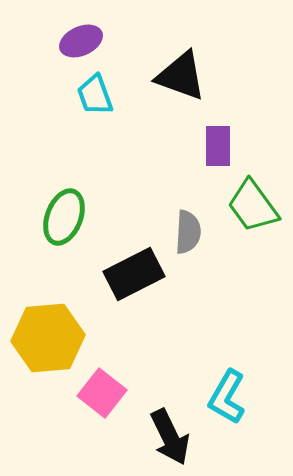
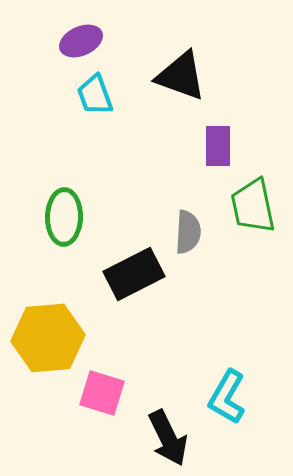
green trapezoid: rotated 24 degrees clockwise
green ellipse: rotated 20 degrees counterclockwise
pink square: rotated 21 degrees counterclockwise
black arrow: moved 2 px left, 1 px down
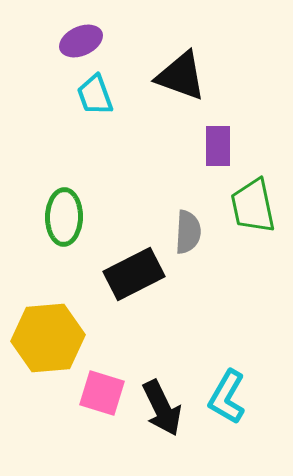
black arrow: moved 6 px left, 30 px up
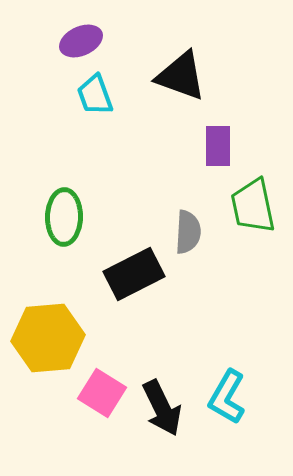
pink square: rotated 15 degrees clockwise
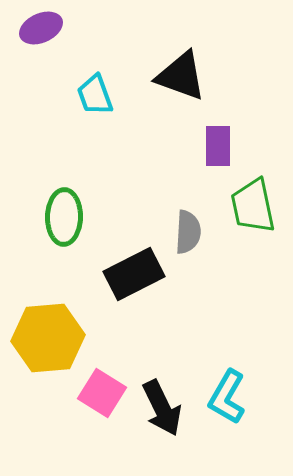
purple ellipse: moved 40 px left, 13 px up
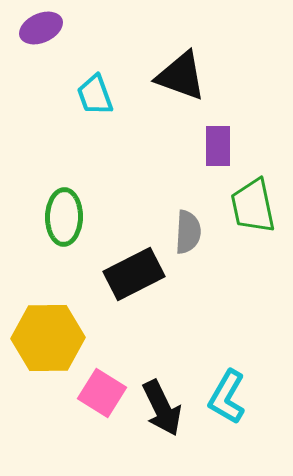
yellow hexagon: rotated 4 degrees clockwise
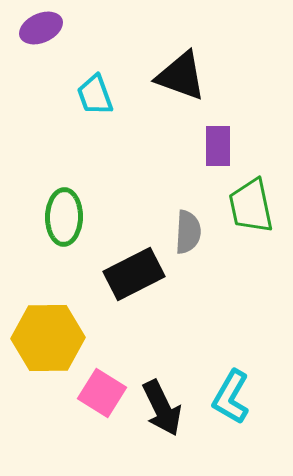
green trapezoid: moved 2 px left
cyan L-shape: moved 4 px right
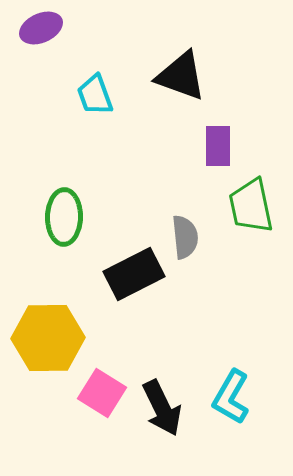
gray semicircle: moved 3 px left, 5 px down; rotated 9 degrees counterclockwise
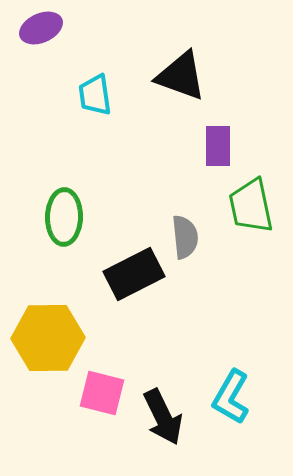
cyan trapezoid: rotated 12 degrees clockwise
pink square: rotated 18 degrees counterclockwise
black arrow: moved 1 px right, 9 px down
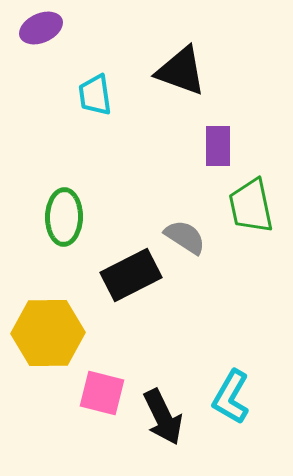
black triangle: moved 5 px up
gray semicircle: rotated 51 degrees counterclockwise
black rectangle: moved 3 px left, 1 px down
yellow hexagon: moved 5 px up
